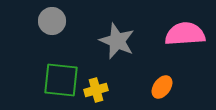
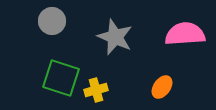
gray star: moved 2 px left, 4 px up
green square: moved 2 px up; rotated 12 degrees clockwise
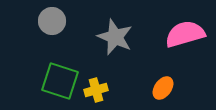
pink semicircle: rotated 12 degrees counterclockwise
green square: moved 1 px left, 3 px down
orange ellipse: moved 1 px right, 1 px down
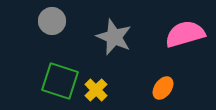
gray star: moved 1 px left
yellow cross: rotated 30 degrees counterclockwise
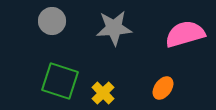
gray star: moved 9 px up; rotated 27 degrees counterclockwise
yellow cross: moved 7 px right, 3 px down
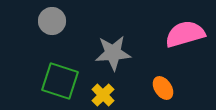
gray star: moved 1 px left, 25 px down
orange ellipse: rotated 70 degrees counterclockwise
yellow cross: moved 2 px down
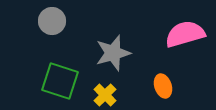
gray star: rotated 12 degrees counterclockwise
orange ellipse: moved 2 px up; rotated 15 degrees clockwise
yellow cross: moved 2 px right
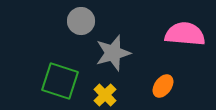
gray circle: moved 29 px right
pink semicircle: rotated 21 degrees clockwise
orange ellipse: rotated 55 degrees clockwise
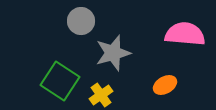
green square: rotated 15 degrees clockwise
orange ellipse: moved 2 px right, 1 px up; rotated 25 degrees clockwise
yellow cross: moved 4 px left; rotated 10 degrees clockwise
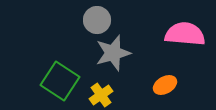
gray circle: moved 16 px right, 1 px up
